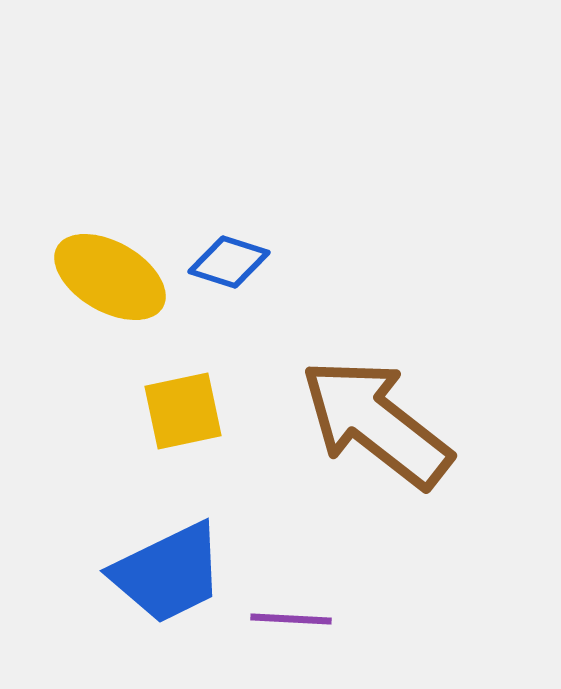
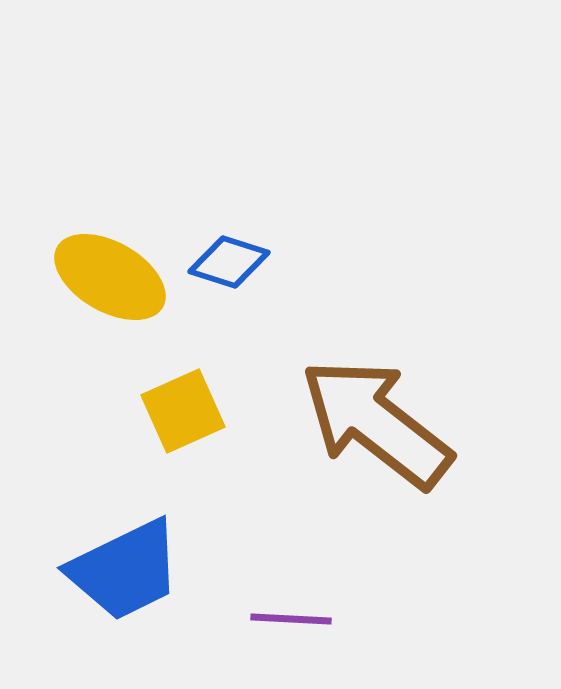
yellow square: rotated 12 degrees counterclockwise
blue trapezoid: moved 43 px left, 3 px up
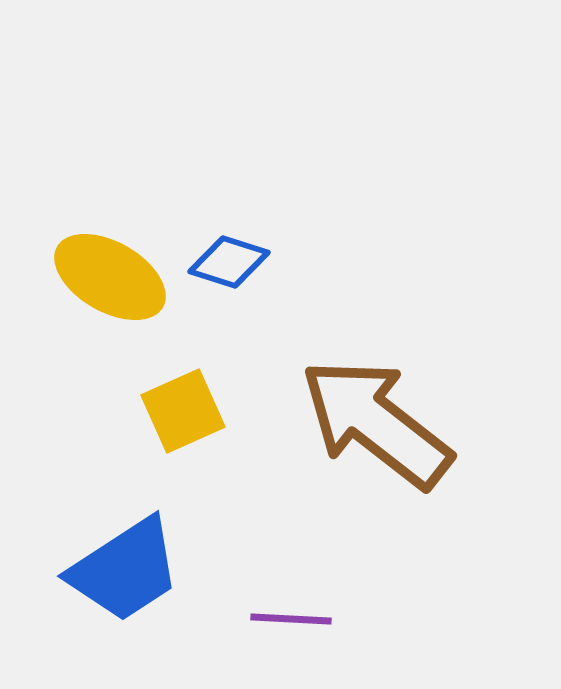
blue trapezoid: rotated 7 degrees counterclockwise
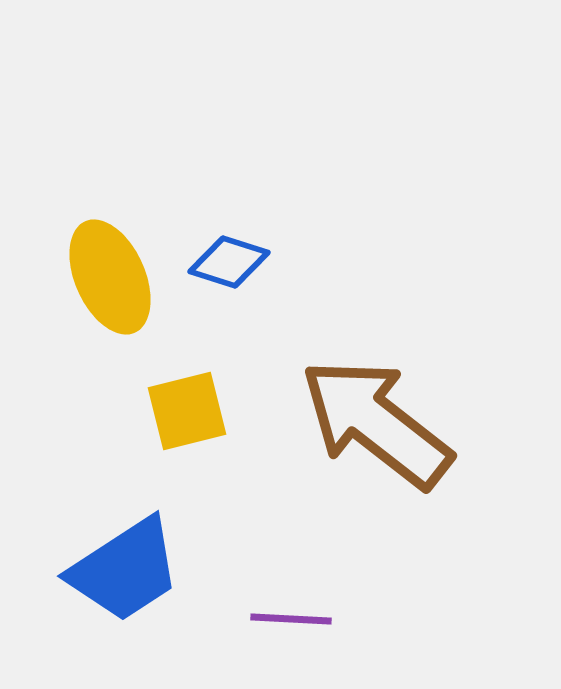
yellow ellipse: rotated 36 degrees clockwise
yellow square: moved 4 px right; rotated 10 degrees clockwise
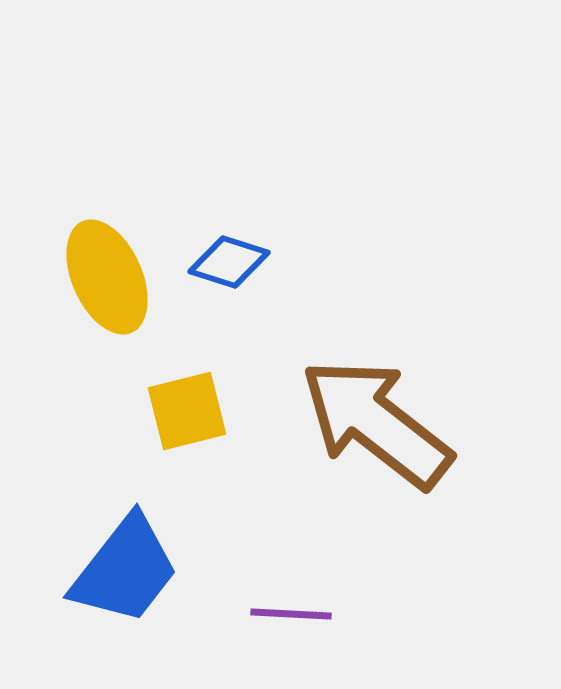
yellow ellipse: moved 3 px left
blue trapezoid: rotated 19 degrees counterclockwise
purple line: moved 5 px up
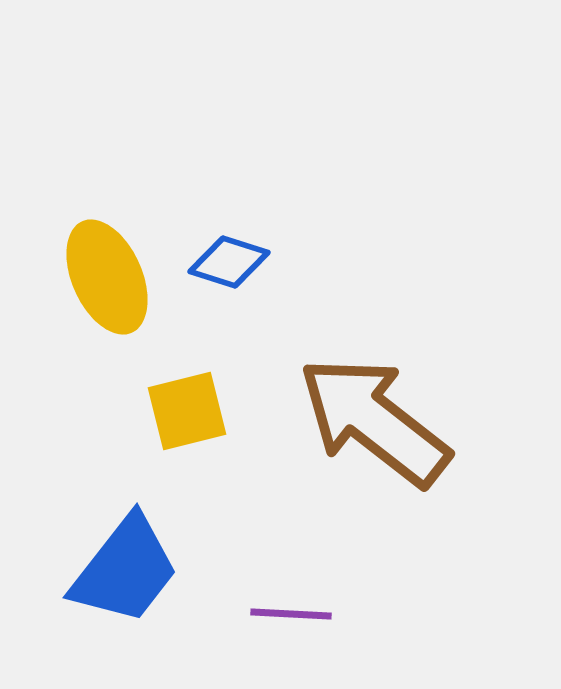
brown arrow: moved 2 px left, 2 px up
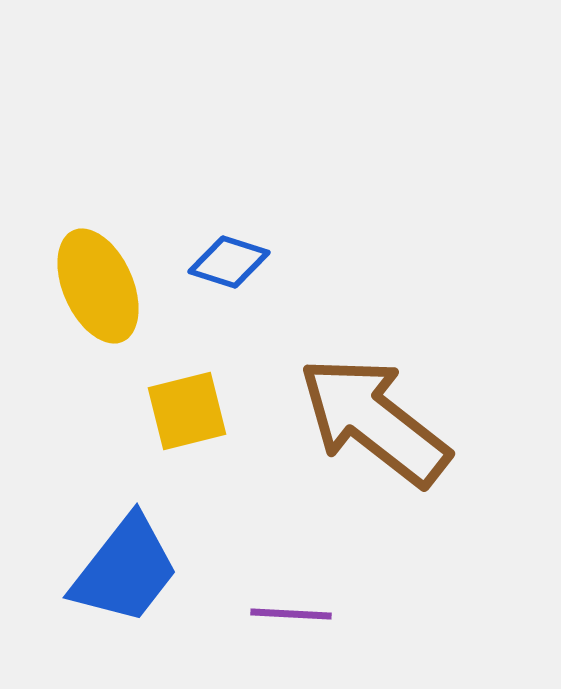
yellow ellipse: moved 9 px left, 9 px down
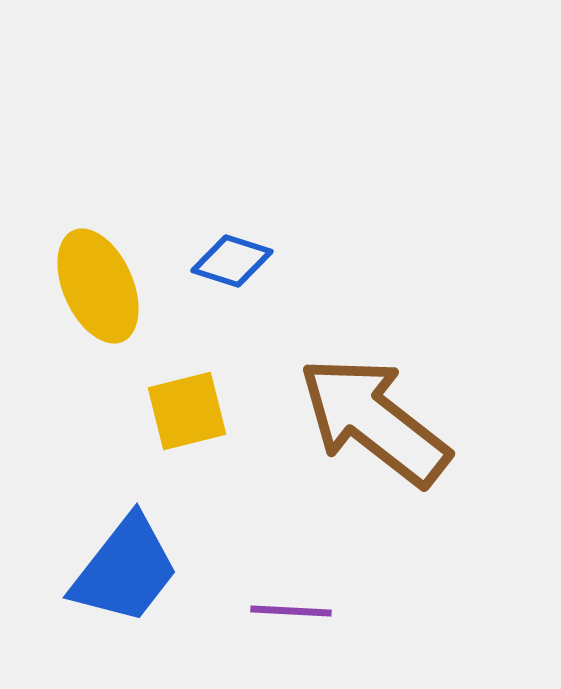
blue diamond: moved 3 px right, 1 px up
purple line: moved 3 px up
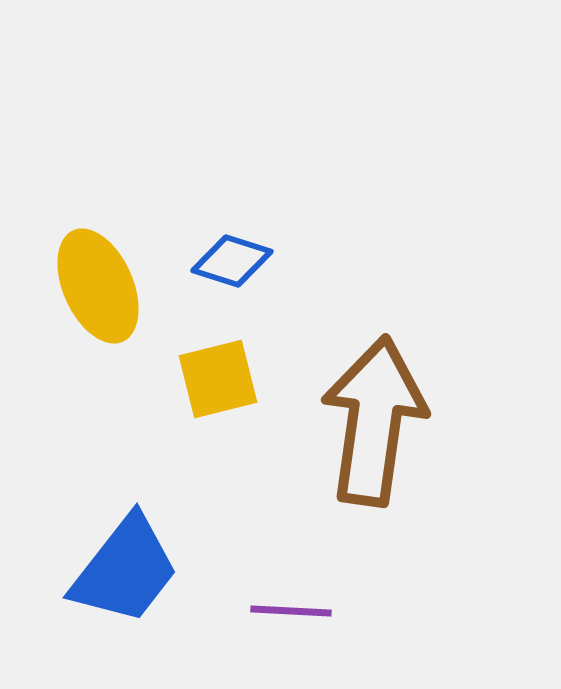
yellow square: moved 31 px right, 32 px up
brown arrow: rotated 60 degrees clockwise
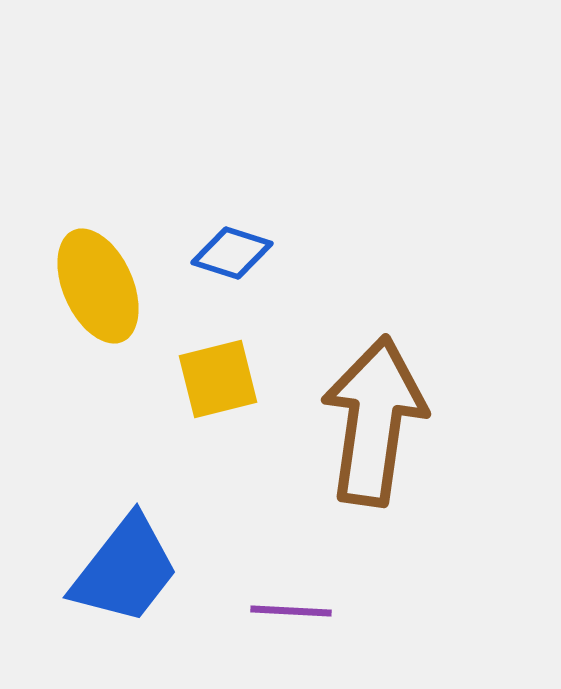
blue diamond: moved 8 px up
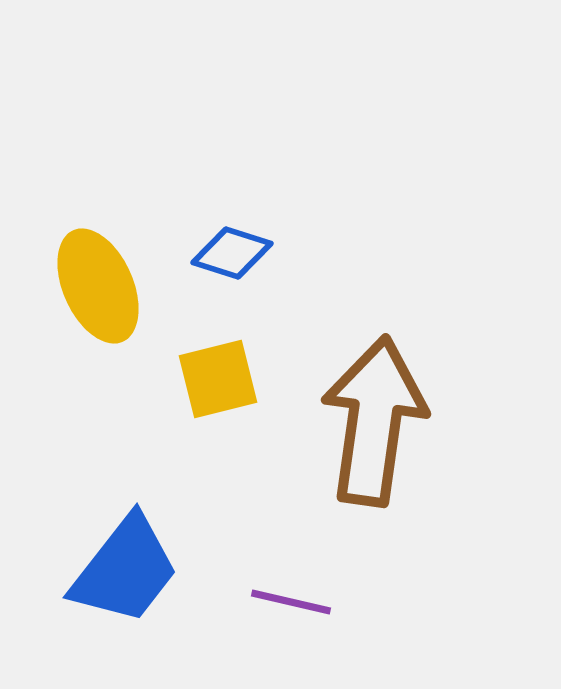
purple line: moved 9 px up; rotated 10 degrees clockwise
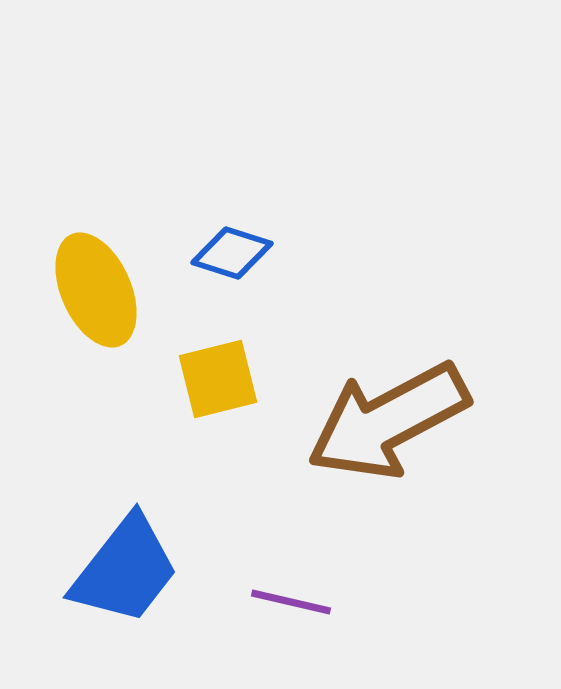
yellow ellipse: moved 2 px left, 4 px down
brown arrow: moved 14 px right; rotated 126 degrees counterclockwise
